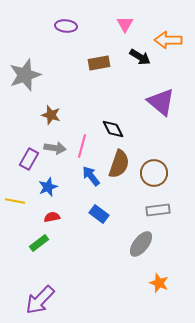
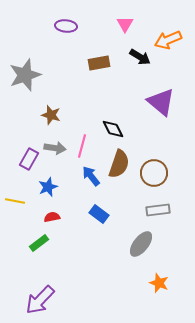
orange arrow: rotated 24 degrees counterclockwise
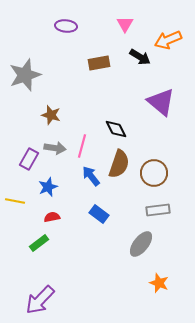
black diamond: moved 3 px right
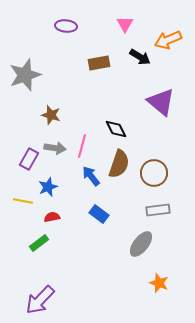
yellow line: moved 8 px right
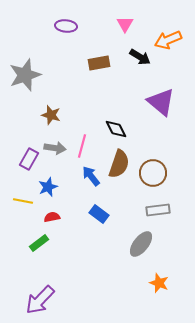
brown circle: moved 1 px left
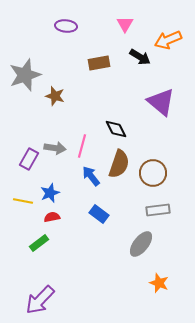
brown star: moved 4 px right, 19 px up
blue star: moved 2 px right, 6 px down
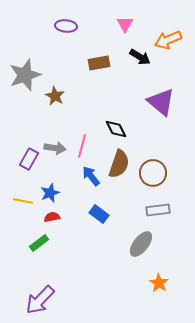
brown star: rotated 12 degrees clockwise
orange star: rotated 12 degrees clockwise
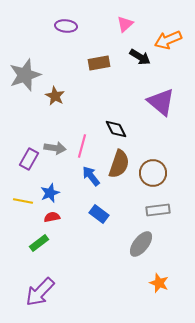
pink triangle: rotated 18 degrees clockwise
orange star: rotated 12 degrees counterclockwise
purple arrow: moved 8 px up
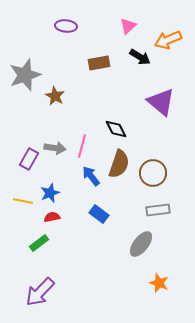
pink triangle: moved 3 px right, 2 px down
